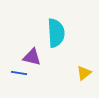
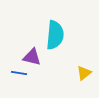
cyan semicircle: moved 1 px left, 2 px down; rotated 8 degrees clockwise
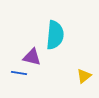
yellow triangle: moved 3 px down
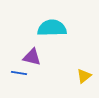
cyan semicircle: moved 3 px left, 7 px up; rotated 96 degrees counterclockwise
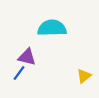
purple triangle: moved 5 px left
blue line: rotated 63 degrees counterclockwise
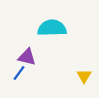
yellow triangle: rotated 21 degrees counterclockwise
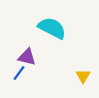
cyan semicircle: rotated 28 degrees clockwise
yellow triangle: moved 1 px left
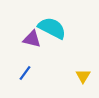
purple triangle: moved 5 px right, 18 px up
blue line: moved 6 px right
